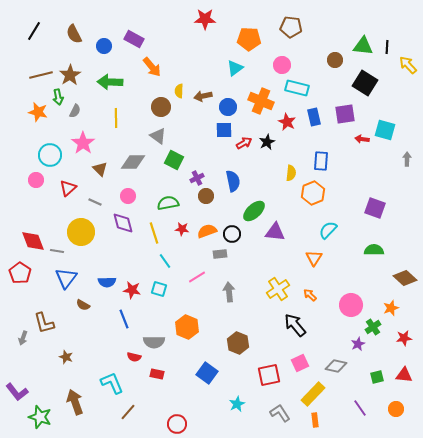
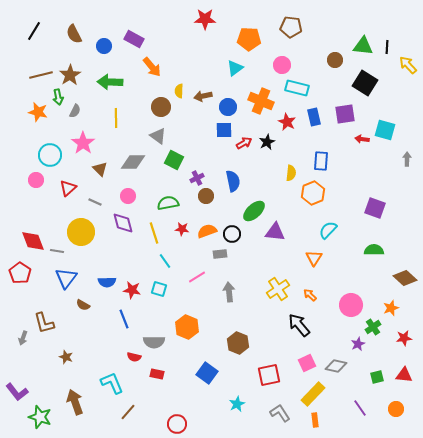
black arrow at (295, 325): moved 4 px right
pink square at (300, 363): moved 7 px right
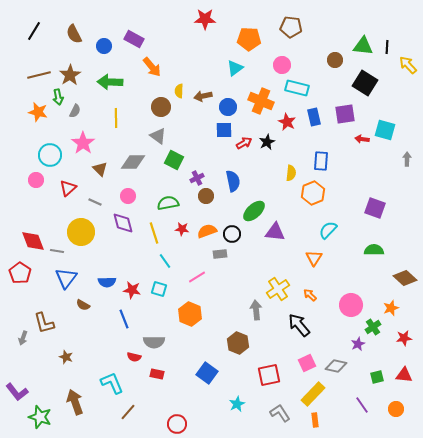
brown line at (41, 75): moved 2 px left
gray arrow at (229, 292): moved 27 px right, 18 px down
orange hexagon at (187, 327): moved 3 px right, 13 px up
purple line at (360, 408): moved 2 px right, 3 px up
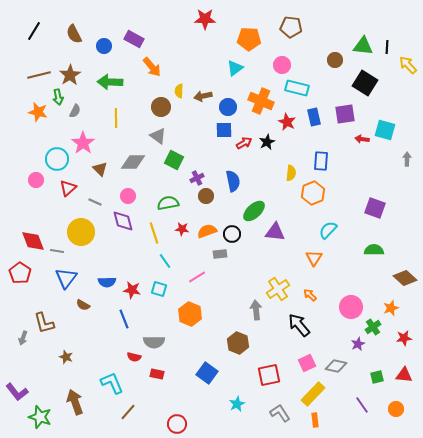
cyan circle at (50, 155): moved 7 px right, 4 px down
purple diamond at (123, 223): moved 2 px up
pink circle at (351, 305): moved 2 px down
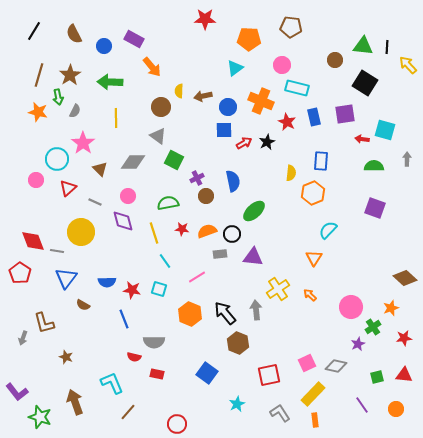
brown line at (39, 75): rotated 60 degrees counterclockwise
purple triangle at (275, 232): moved 22 px left, 25 px down
green semicircle at (374, 250): moved 84 px up
black arrow at (299, 325): moved 74 px left, 12 px up
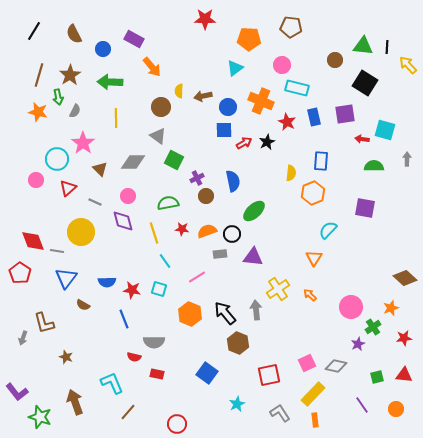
blue circle at (104, 46): moved 1 px left, 3 px down
purple square at (375, 208): moved 10 px left; rotated 10 degrees counterclockwise
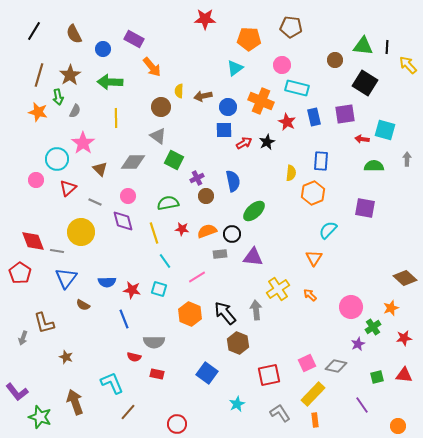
orange circle at (396, 409): moved 2 px right, 17 px down
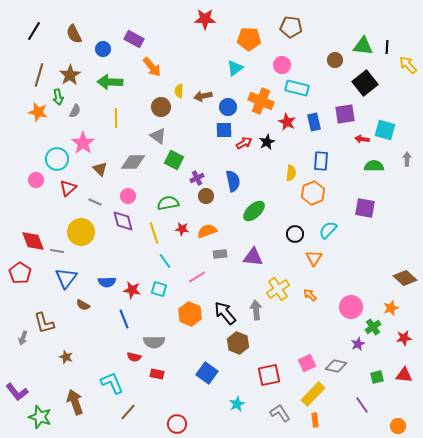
black square at (365, 83): rotated 20 degrees clockwise
blue rectangle at (314, 117): moved 5 px down
black circle at (232, 234): moved 63 px right
